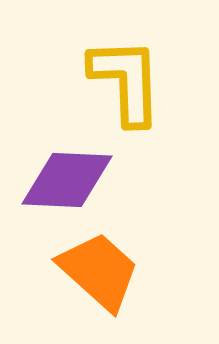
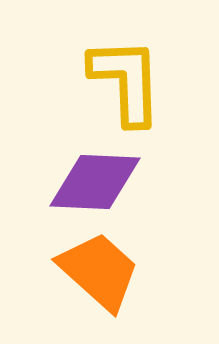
purple diamond: moved 28 px right, 2 px down
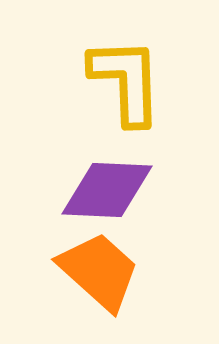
purple diamond: moved 12 px right, 8 px down
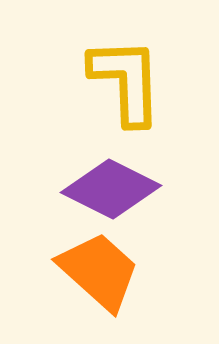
purple diamond: moved 4 px right, 1 px up; rotated 24 degrees clockwise
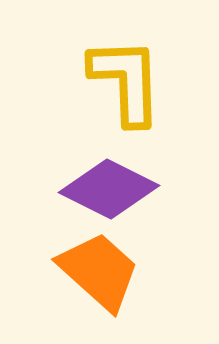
purple diamond: moved 2 px left
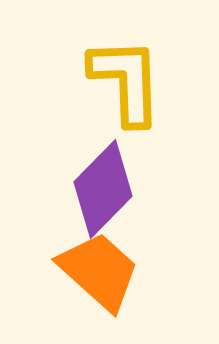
purple diamond: moved 6 px left; rotated 72 degrees counterclockwise
